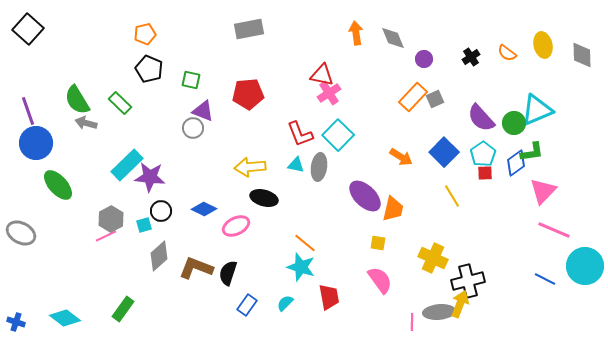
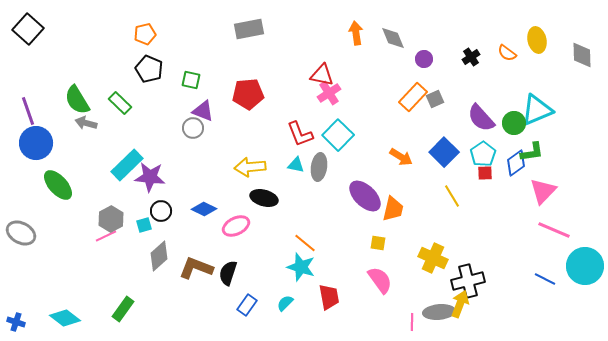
yellow ellipse at (543, 45): moved 6 px left, 5 px up
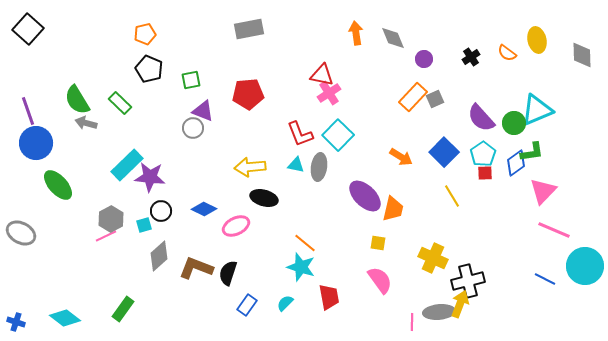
green square at (191, 80): rotated 24 degrees counterclockwise
